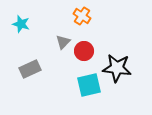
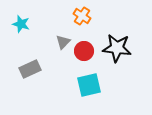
black star: moved 20 px up
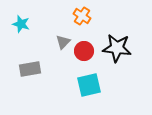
gray rectangle: rotated 15 degrees clockwise
